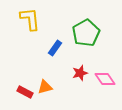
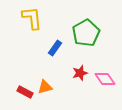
yellow L-shape: moved 2 px right, 1 px up
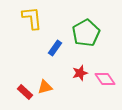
red rectangle: rotated 14 degrees clockwise
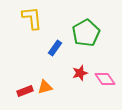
red rectangle: moved 1 px up; rotated 63 degrees counterclockwise
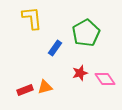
red rectangle: moved 1 px up
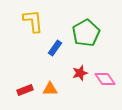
yellow L-shape: moved 1 px right, 3 px down
orange triangle: moved 5 px right, 2 px down; rotated 14 degrees clockwise
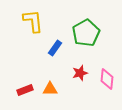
pink diamond: moved 2 px right; rotated 40 degrees clockwise
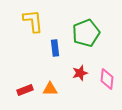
green pentagon: rotated 8 degrees clockwise
blue rectangle: rotated 42 degrees counterclockwise
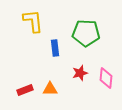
green pentagon: rotated 24 degrees clockwise
pink diamond: moved 1 px left, 1 px up
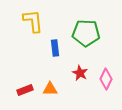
red star: rotated 28 degrees counterclockwise
pink diamond: moved 1 px down; rotated 20 degrees clockwise
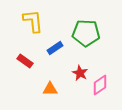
blue rectangle: rotated 63 degrees clockwise
pink diamond: moved 6 px left, 6 px down; rotated 30 degrees clockwise
red rectangle: moved 29 px up; rotated 56 degrees clockwise
